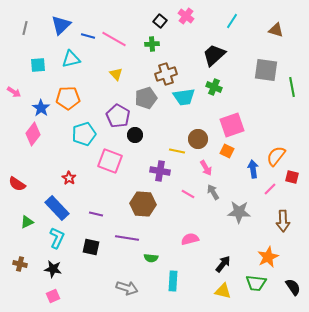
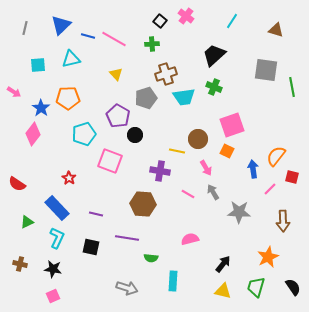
green trapezoid at (256, 283): moved 4 px down; rotated 100 degrees clockwise
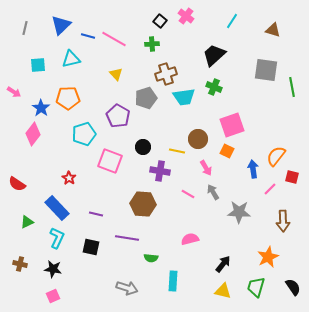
brown triangle at (276, 30): moved 3 px left
black circle at (135, 135): moved 8 px right, 12 px down
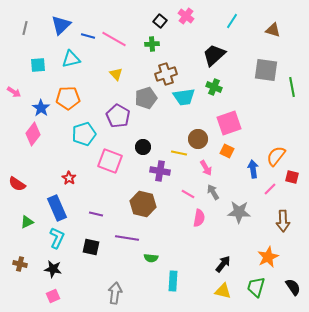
pink square at (232, 125): moved 3 px left, 2 px up
yellow line at (177, 151): moved 2 px right, 2 px down
brown hexagon at (143, 204): rotated 10 degrees clockwise
blue rectangle at (57, 208): rotated 20 degrees clockwise
pink semicircle at (190, 239): moved 9 px right, 21 px up; rotated 114 degrees clockwise
gray arrow at (127, 288): moved 12 px left, 5 px down; rotated 100 degrees counterclockwise
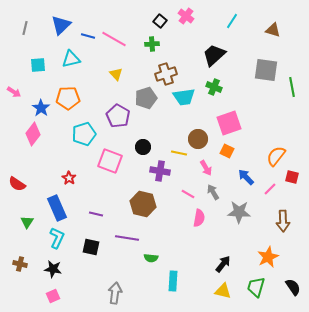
blue arrow at (253, 169): moved 7 px left, 8 px down; rotated 36 degrees counterclockwise
green triangle at (27, 222): rotated 32 degrees counterclockwise
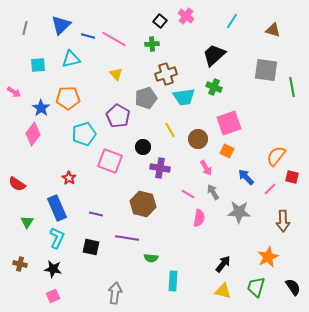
yellow line at (179, 153): moved 9 px left, 23 px up; rotated 49 degrees clockwise
purple cross at (160, 171): moved 3 px up
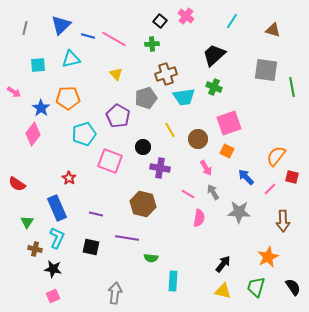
brown cross at (20, 264): moved 15 px right, 15 px up
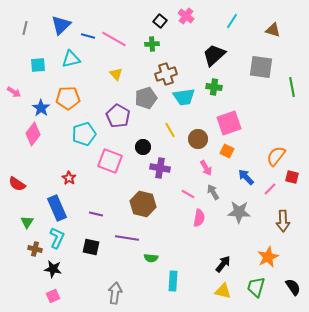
gray square at (266, 70): moved 5 px left, 3 px up
green cross at (214, 87): rotated 14 degrees counterclockwise
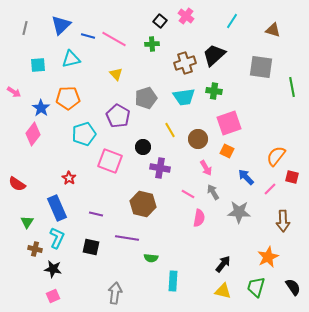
brown cross at (166, 74): moved 19 px right, 11 px up
green cross at (214, 87): moved 4 px down
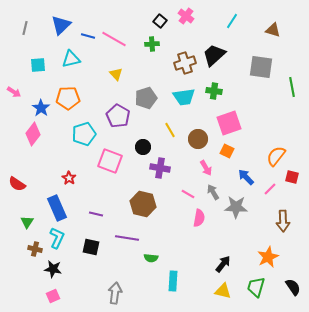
gray star at (239, 212): moved 3 px left, 5 px up
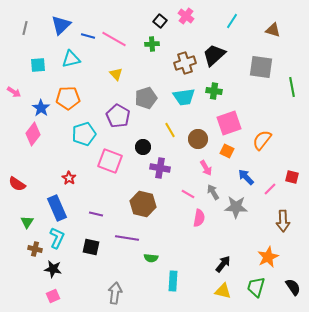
orange semicircle at (276, 156): moved 14 px left, 16 px up
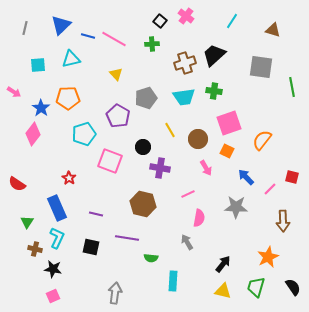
gray arrow at (213, 192): moved 26 px left, 50 px down
pink line at (188, 194): rotated 56 degrees counterclockwise
